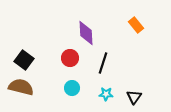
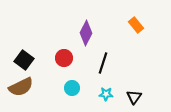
purple diamond: rotated 30 degrees clockwise
red circle: moved 6 px left
brown semicircle: rotated 140 degrees clockwise
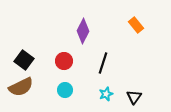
purple diamond: moved 3 px left, 2 px up
red circle: moved 3 px down
cyan circle: moved 7 px left, 2 px down
cyan star: rotated 24 degrees counterclockwise
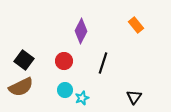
purple diamond: moved 2 px left
cyan star: moved 24 px left, 4 px down
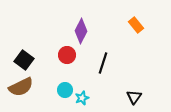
red circle: moved 3 px right, 6 px up
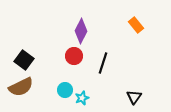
red circle: moved 7 px right, 1 px down
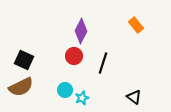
black square: rotated 12 degrees counterclockwise
black triangle: rotated 28 degrees counterclockwise
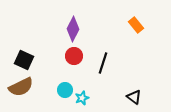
purple diamond: moved 8 px left, 2 px up
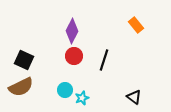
purple diamond: moved 1 px left, 2 px down
black line: moved 1 px right, 3 px up
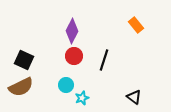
cyan circle: moved 1 px right, 5 px up
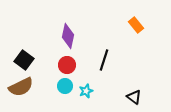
purple diamond: moved 4 px left, 5 px down; rotated 15 degrees counterclockwise
red circle: moved 7 px left, 9 px down
black square: rotated 12 degrees clockwise
cyan circle: moved 1 px left, 1 px down
cyan star: moved 4 px right, 7 px up
